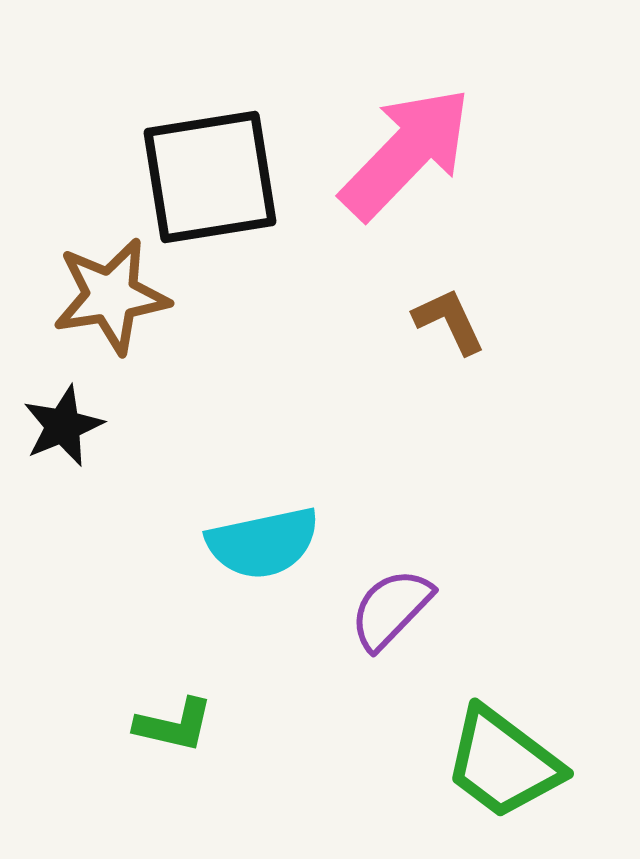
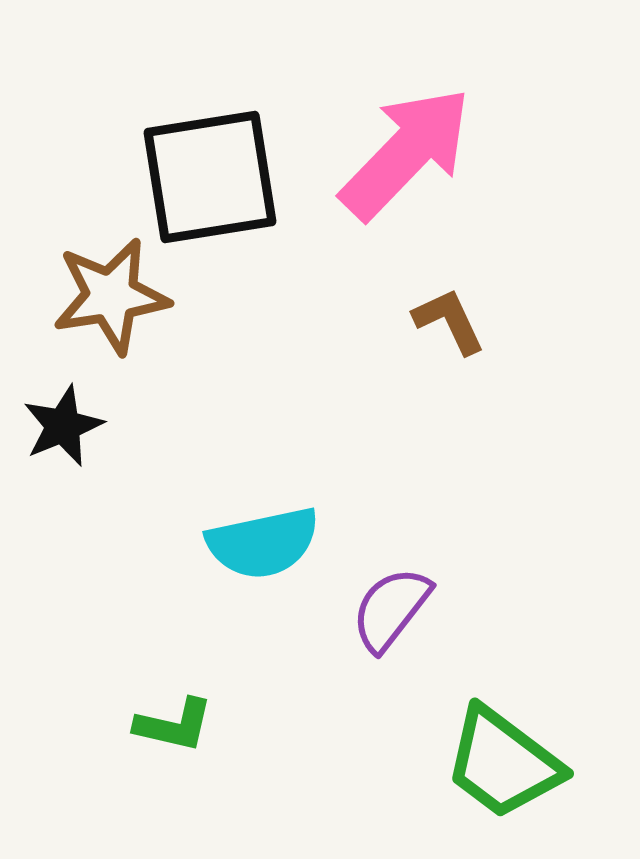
purple semicircle: rotated 6 degrees counterclockwise
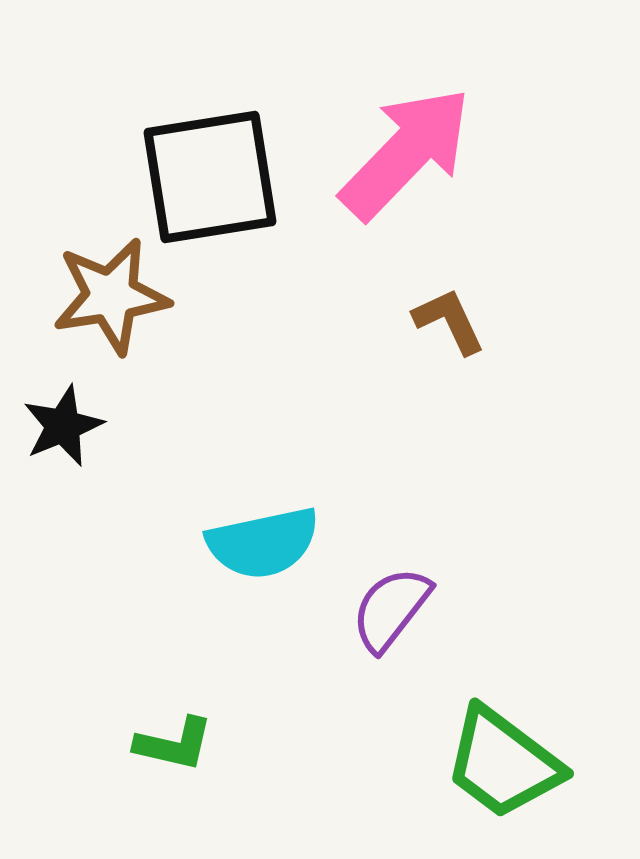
green L-shape: moved 19 px down
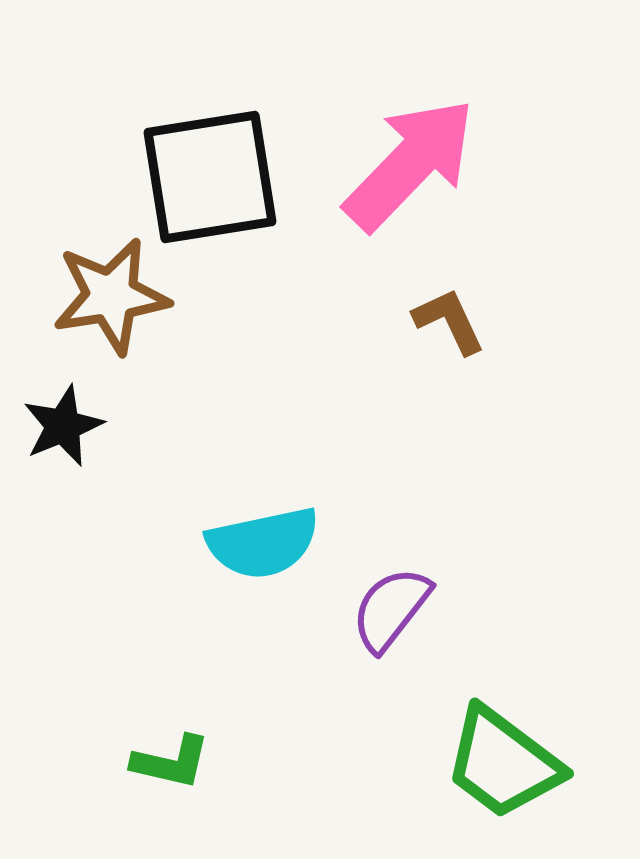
pink arrow: moved 4 px right, 11 px down
green L-shape: moved 3 px left, 18 px down
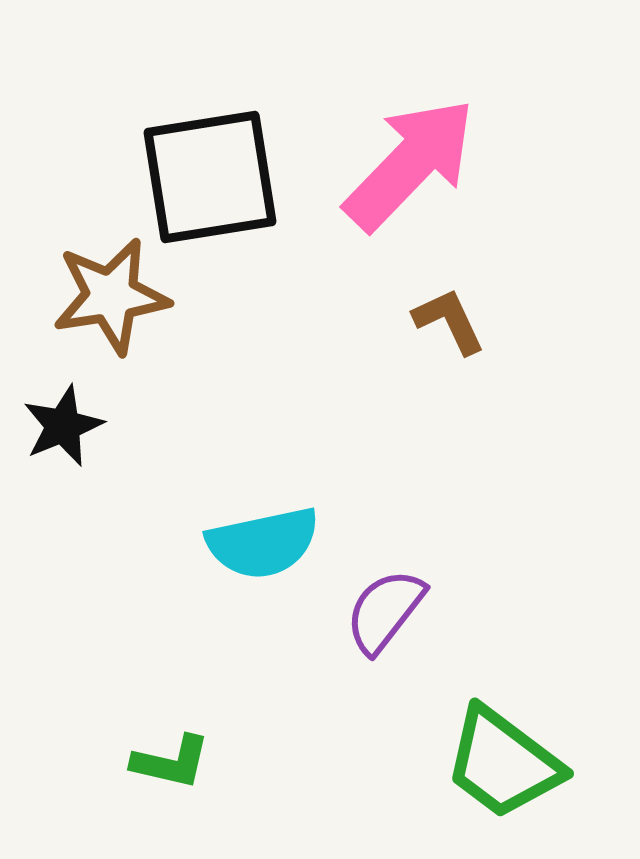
purple semicircle: moved 6 px left, 2 px down
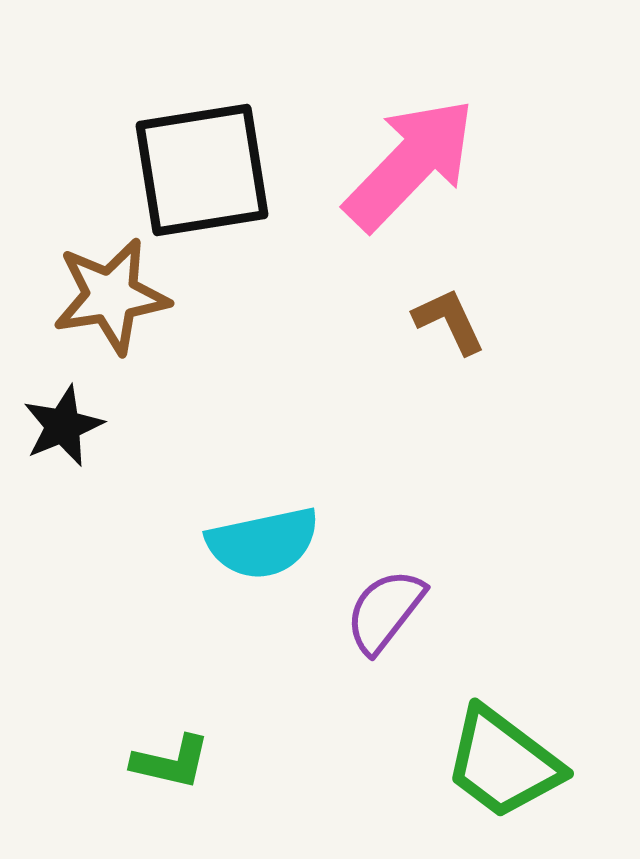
black square: moved 8 px left, 7 px up
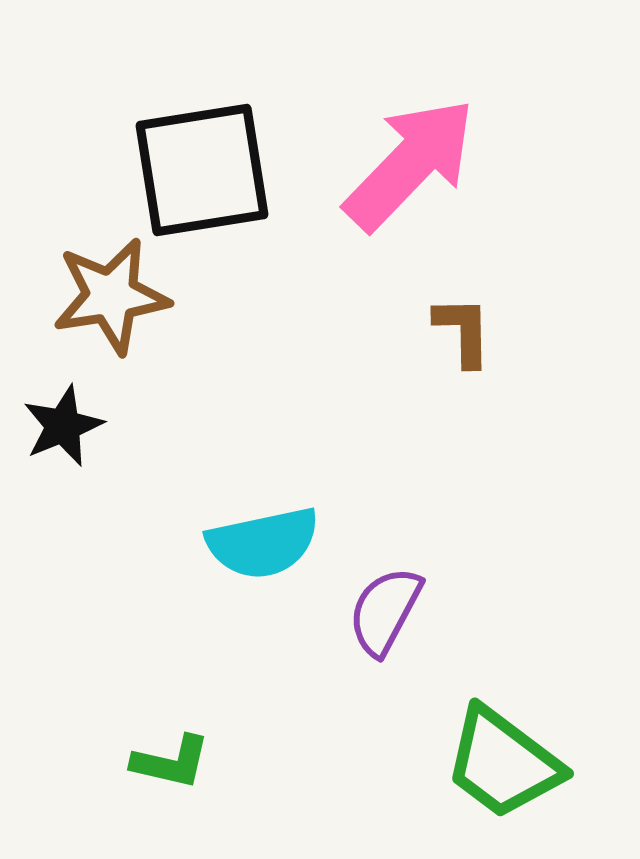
brown L-shape: moved 14 px right, 10 px down; rotated 24 degrees clockwise
purple semicircle: rotated 10 degrees counterclockwise
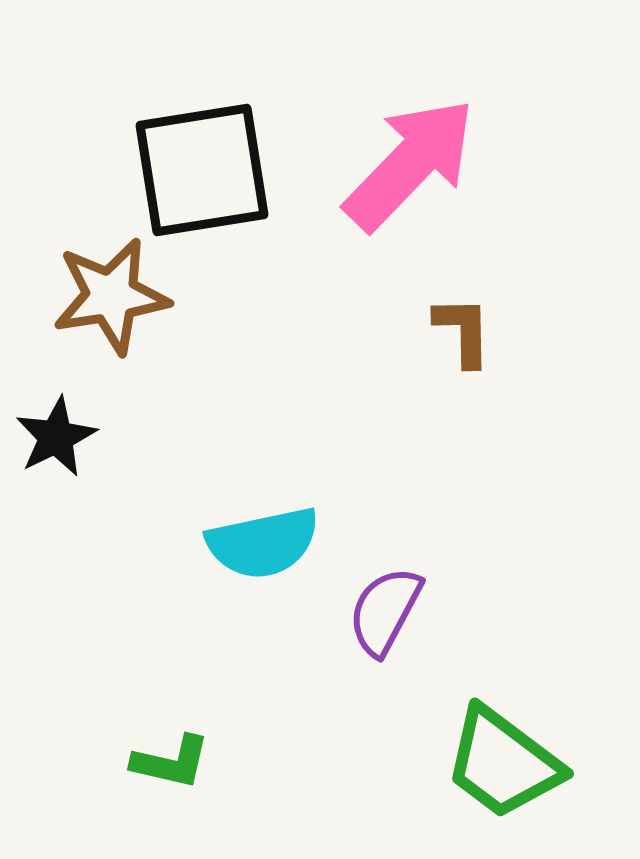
black star: moved 7 px left, 11 px down; rotated 4 degrees counterclockwise
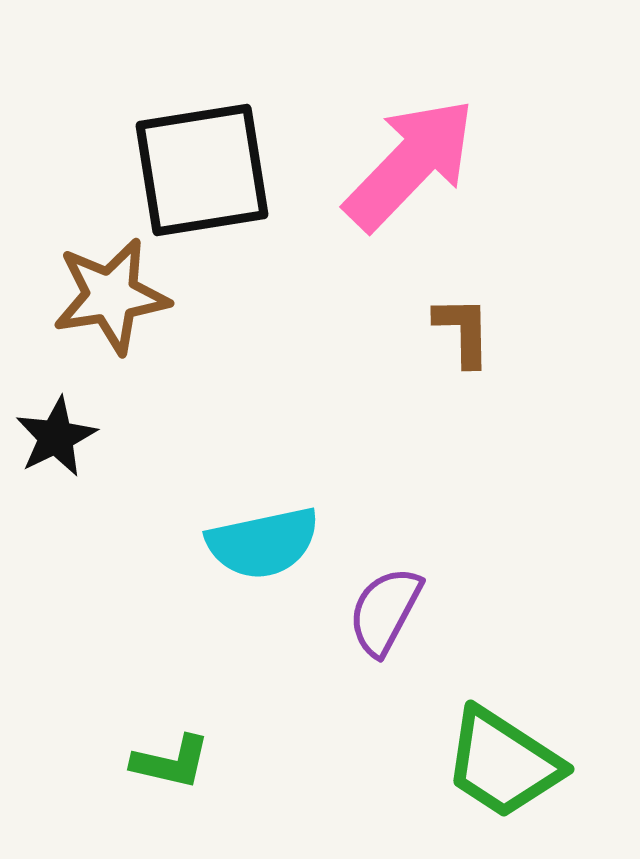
green trapezoid: rotated 4 degrees counterclockwise
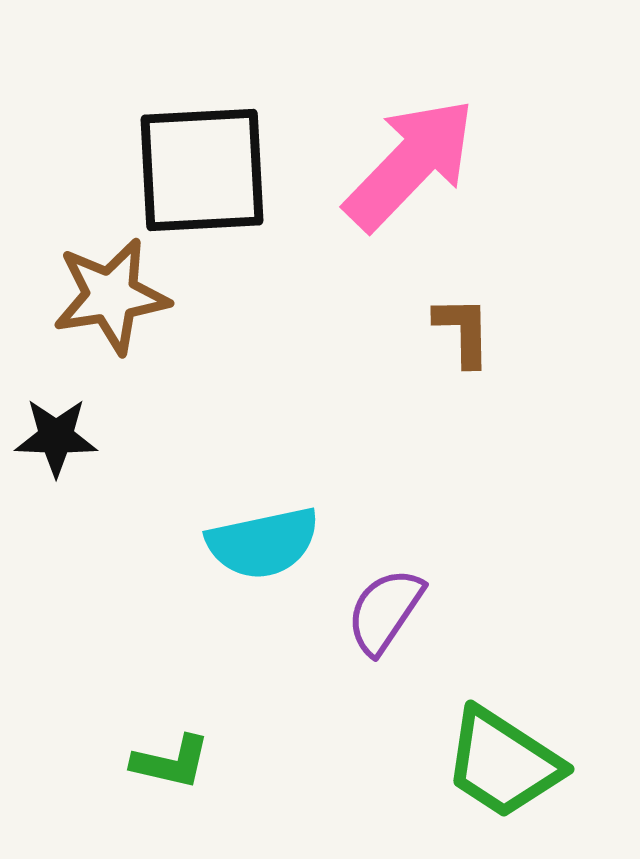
black square: rotated 6 degrees clockwise
black star: rotated 28 degrees clockwise
purple semicircle: rotated 6 degrees clockwise
